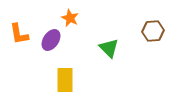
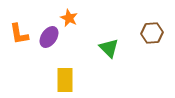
orange star: moved 1 px left
brown hexagon: moved 1 px left, 2 px down
purple ellipse: moved 2 px left, 3 px up
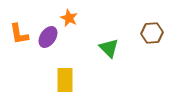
purple ellipse: moved 1 px left
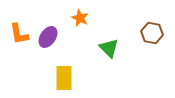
orange star: moved 11 px right
brown hexagon: rotated 15 degrees clockwise
yellow rectangle: moved 1 px left, 2 px up
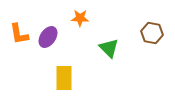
orange star: rotated 24 degrees counterclockwise
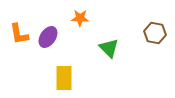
brown hexagon: moved 3 px right
